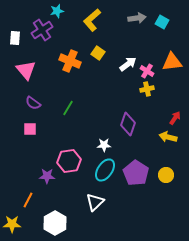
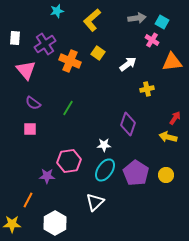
purple cross: moved 3 px right, 14 px down
pink cross: moved 5 px right, 31 px up
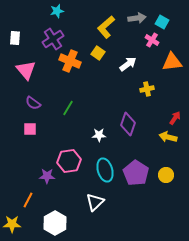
yellow L-shape: moved 14 px right, 7 px down
purple cross: moved 8 px right, 5 px up
white star: moved 5 px left, 10 px up
cyan ellipse: rotated 50 degrees counterclockwise
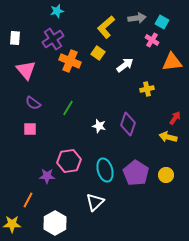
white arrow: moved 3 px left, 1 px down
white star: moved 9 px up; rotated 16 degrees clockwise
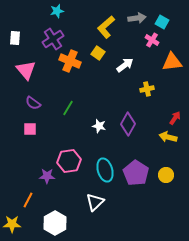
purple diamond: rotated 10 degrees clockwise
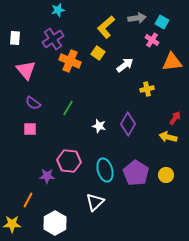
cyan star: moved 1 px right, 1 px up
pink hexagon: rotated 15 degrees clockwise
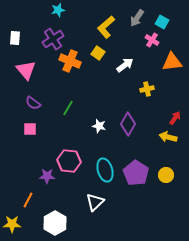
gray arrow: rotated 132 degrees clockwise
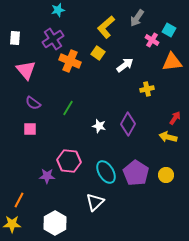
cyan square: moved 7 px right, 8 px down
cyan ellipse: moved 1 px right, 2 px down; rotated 15 degrees counterclockwise
orange line: moved 9 px left
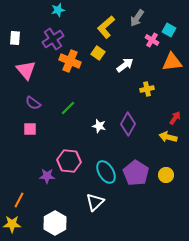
green line: rotated 14 degrees clockwise
